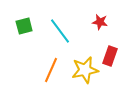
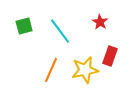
red star: rotated 21 degrees clockwise
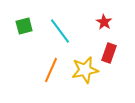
red star: moved 4 px right
red rectangle: moved 1 px left, 3 px up
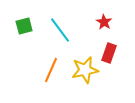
cyan line: moved 1 px up
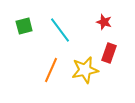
red star: rotated 14 degrees counterclockwise
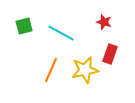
cyan line: moved 1 px right, 3 px down; rotated 24 degrees counterclockwise
red rectangle: moved 1 px right, 1 px down
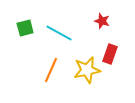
red star: moved 2 px left, 1 px up
green square: moved 1 px right, 2 px down
cyan line: moved 2 px left
yellow star: moved 2 px right
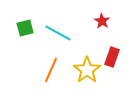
red star: rotated 14 degrees clockwise
cyan line: moved 1 px left
red rectangle: moved 2 px right, 3 px down
yellow star: rotated 24 degrees counterclockwise
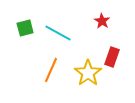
yellow star: moved 1 px right, 3 px down
